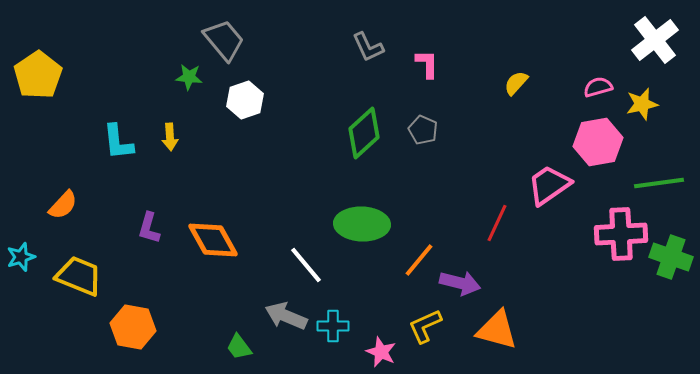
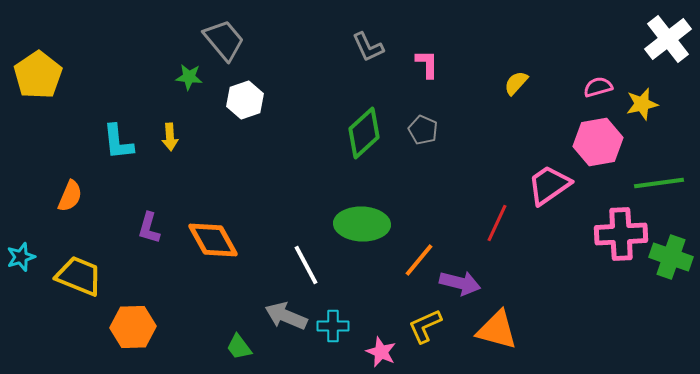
white cross: moved 13 px right, 1 px up
orange semicircle: moved 7 px right, 9 px up; rotated 20 degrees counterclockwise
white line: rotated 12 degrees clockwise
orange hexagon: rotated 12 degrees counterclockwise
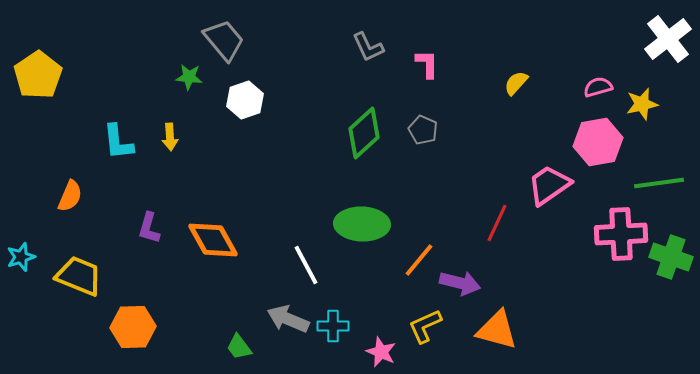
gray arrow: moved 2 px right, 3 px down
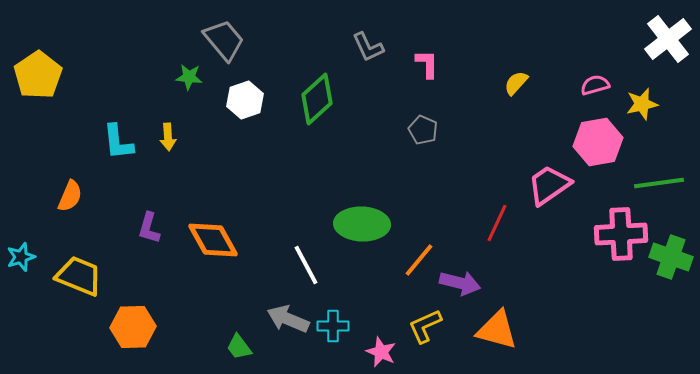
pink semicircle: moved 3 px left, 2 px up
green diamond: moved 47 px left, 34 px up
yellow arrow: moved 2 px left
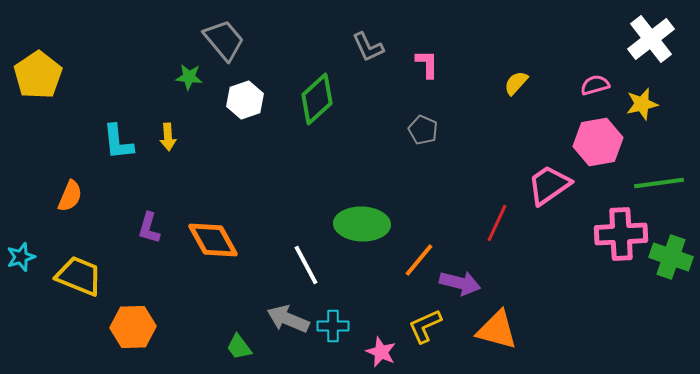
white cross: moved 17 px left
